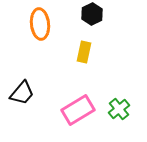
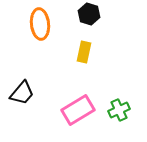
black hexagon: moved 3 px left; rotated 15 degrees counterclockwise
green cross: moved 1 px down; rotated 15 degrees clockwise
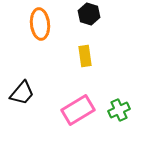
yellow rectangle: moved 1 px right, 4 px down; rotated 20 degrees counterclockwise
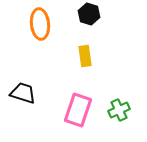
black trapezoid: moved 1 px right; rotated 112 degrees counterclockwise
pink rectangle: rotated 40 degrees counterclockwise
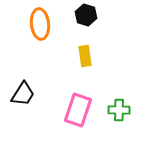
black hexagon: moved 3 px left, 1 px down
black trapezoid: moved 1 px down; rotated 104 degrees clockwise
green cross: rotated 25 degrees clockwise
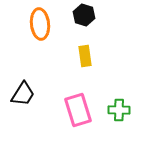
black hexagon: moved 2 px left
pink rectangle: rotated 36 degrees counterclockwise
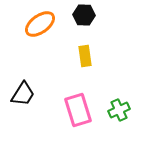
black hexagon: rotated 15 degrees counterclockwise
orange ellipse: rotated 60 degrees clockwise
green cross: rotated 25 degrees counterclockwise
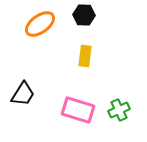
yellow rectangle: rotated 15 degrees clockwise
pink rectangle: rotated 56 degrees counterclockwise
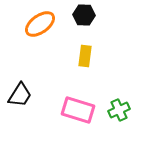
black trapezoid: moved 3 px left, 1 px down
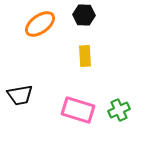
yellow rectangle: rotated 10 degrees counterclockwise
black trapezoid: rotated 48 degrees clockwise
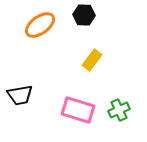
orange ellipse: moved 1 px down
yellow rectangle: moved 7 px right, 4 px down; rotated 40 degrees clockwise
